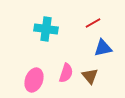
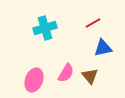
cyan cross: moved 1 px left, 1 px up; rotated 25 degrees counterclockwise
pink semicircle: rotated 12 degrees clockwise
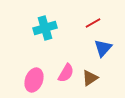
blue triangle: rotated 36 degrees counterclockwise
brown triangle: moved 2 px down; rotated 36 degrees clockwise
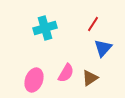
red line: moved 1 px down; rotated 28 degrees counterclockwise
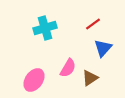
red line: rotated 21 degrees clockwise
pink semicircle: moved 2 px right, 5 px up
pink ellipse: rotated 15 degrees clockwise
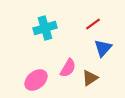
pink ellipse: moved 2 px right; rotated 15 degrees clockwise
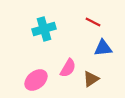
red line: moved 2 px up; rotated 63 degrees clockwise
cyan cross: moved 1 px left, 1 px down
blue triangle: rotated 42 degrees clockwise
brown triangle: moved 1 px right, 1 px down
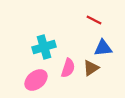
red line: moved 1 px right, 2 px up
cyan cross: moved 18 px down
pink semicircle: rotated 12 degrees counterclockwise
brown triangle: moved 11 px up
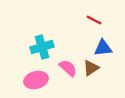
cyan cross: moved 2 px left
pink semicircle: rotated 66 degrees counterclockwise
pink ellipse: rotated 25 degrees clockwise
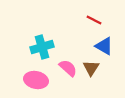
blue triangle: moved 1 px right, 2 px up; rotated 36 degrees clockwise
brown triangle: rotated 24 degrees counterclockwise
pink ellipse: rotated 25 degrees clockwise
